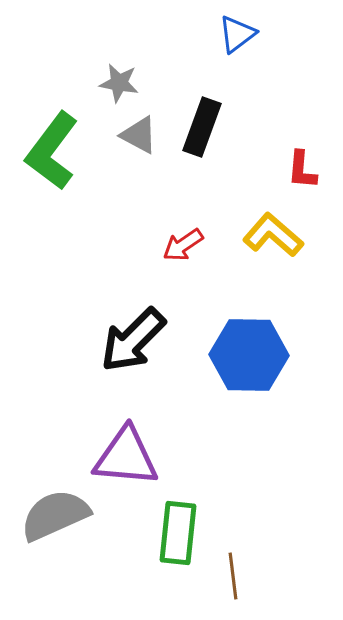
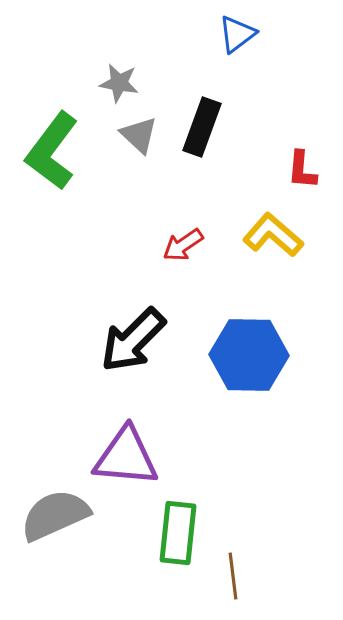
gray triangle: rotated 15 degrees clockwise
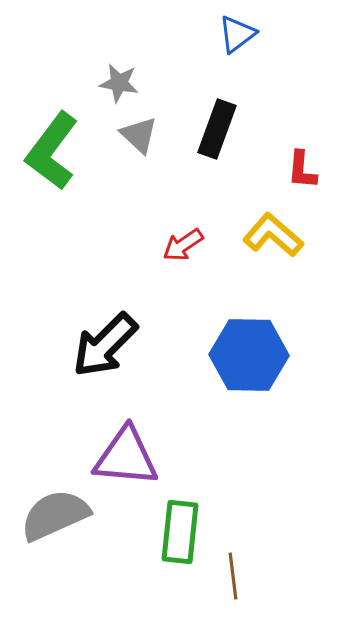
black rectangle: moved 15 px right, 2 px down
black arrow: moved 28 px left, 5 px down
green rectangle: moved 2 px right, 1 px up
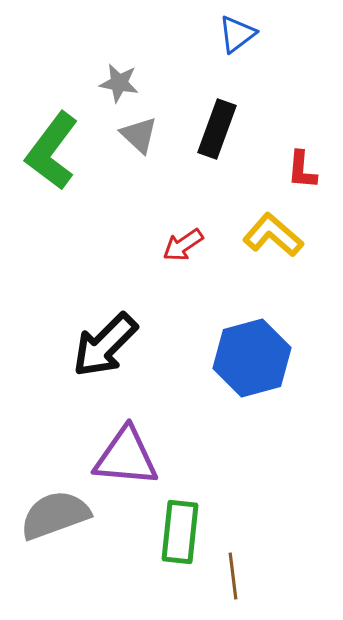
blue hexagon: moved 3 px right, 3 px down; rotated 16 degrees counterclockwise
gray semicircle: rotated 4 degrees clockwise
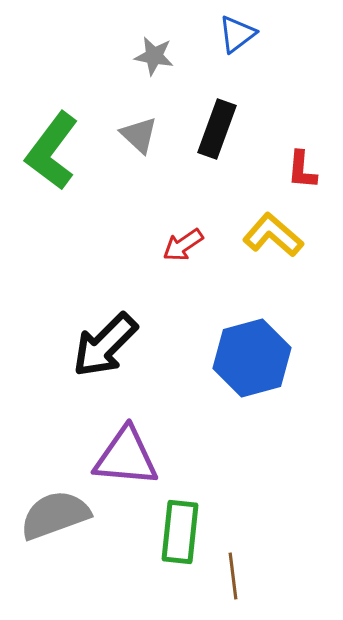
gray star: moved 35 px right, 27 px up
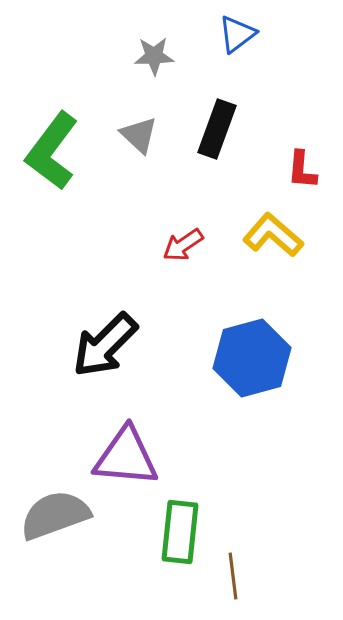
gray star: rotated 12 degrees counterclockwise
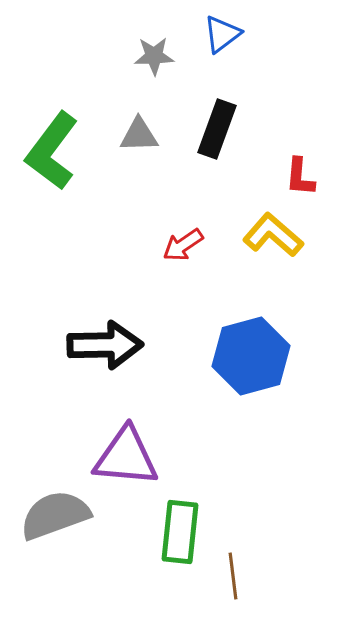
blue triangle: moved 15 px left
gray triangle: rotated 45 degrees counterclockwise
red L-shape: moved 2 px left, 7 px down
black arrow: rotated 136 degrees counterclockwise
blue hexagon: moved 1 px left, 2 px up
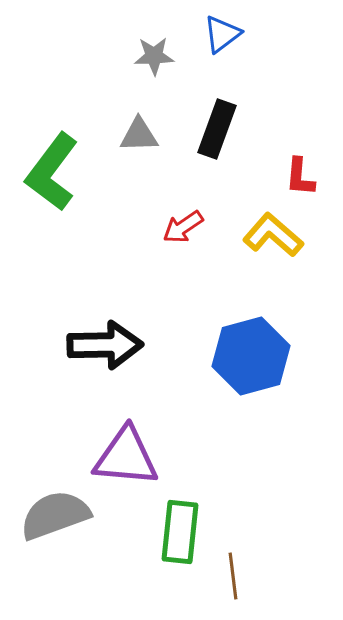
green L-shape: moved 21 px down
red arrow: moved 18 px up
